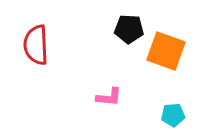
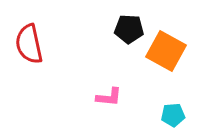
red semicircle: moved 7 px left, 1 px up; rotated 9 degrees counterclockwise
orange square: rotated 9 degrees clockwise
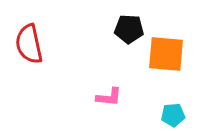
orange square: moved 3 px down; rotated 24 degrees counterclockwise
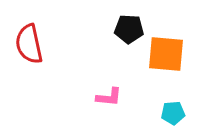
cyan pentagon: moved 2 px up
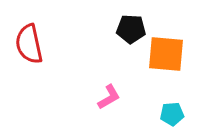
black pentagon: moved 2 px right
pink L-shape: rotated 36 degrees counterclockwise
cyan pentagon: moved 1 px left, 1 px down
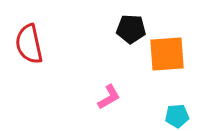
orange square: moved 1 px right; rotated 9 degrees counterclockwise
cyan pentagon: moved 5 px right, 2 px down
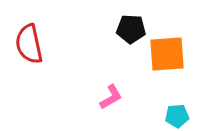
pink L-shape: moved 2 px right
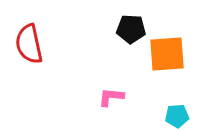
pink L-shape: rotated 144 degrees counterclockwise
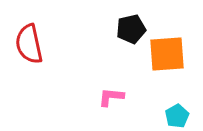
black pentagon: rotated 16 degrees counterclockwise
cyan pentagon: rotated 25 degrees counterclockwise
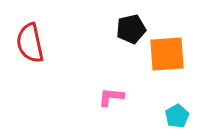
red semicircle: moved 1 px right, 1 px up
